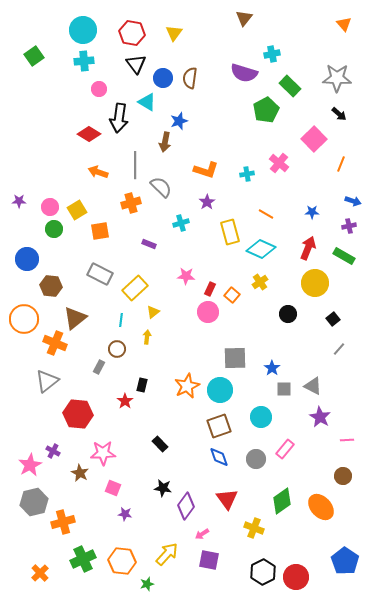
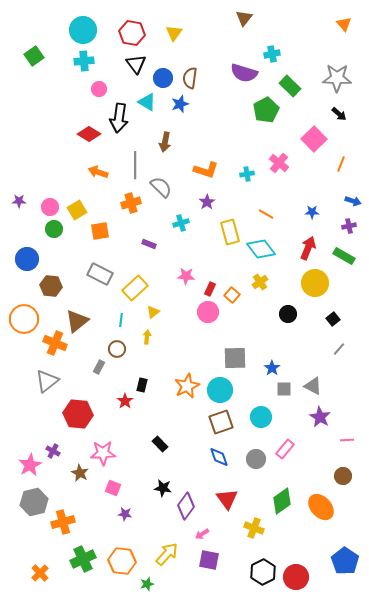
blue star at (179, 121): moved 1 px right, 17 px up
cyan diamond at (261, 249): rotated 28 degrees clockwise
brown triangle at (75, 318): moved 2 px right, 3 px down
brown square at (219, 426): moved 2 px right, 4 px up
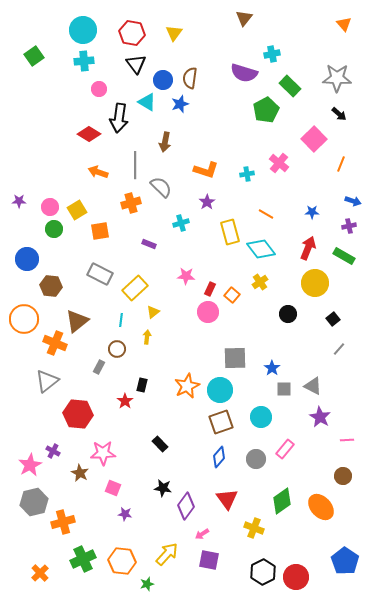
blue circle at (163, 78): moved 2 px down
blue diamond at (219, 457): rotated 60 degrees clockwise
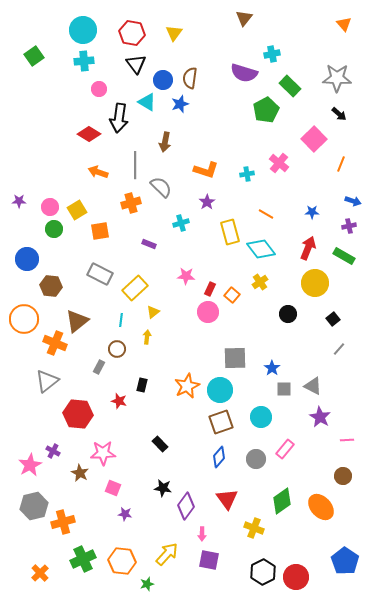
red star at (125, 401): moved 6 px left; rotated 21 degrees counterclockwise
gray hexagon at (34, 502): moved 4 px down
pink arrow at (202, 534): rotated 56 degrees counterclockwise
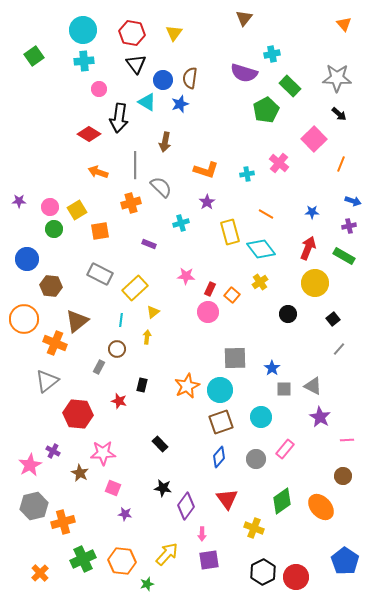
purple square at (209, 560): rotated 20 degrees counterclockwise
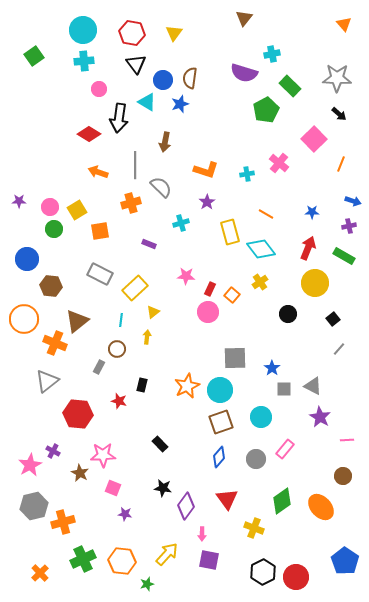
pink star at (103, 453): moved 2 px down
purple square at (209, 560): rotated 20 degrees clockwise
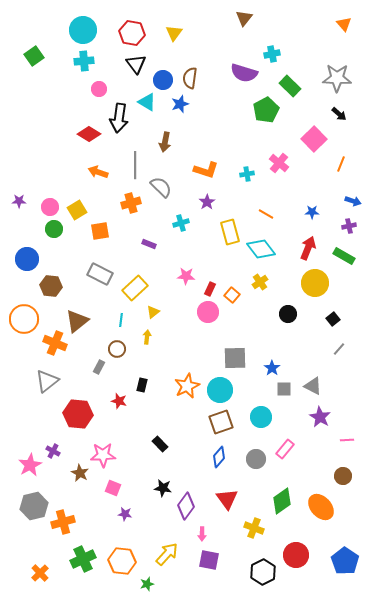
red circle at (296, 577): moved 22 px up
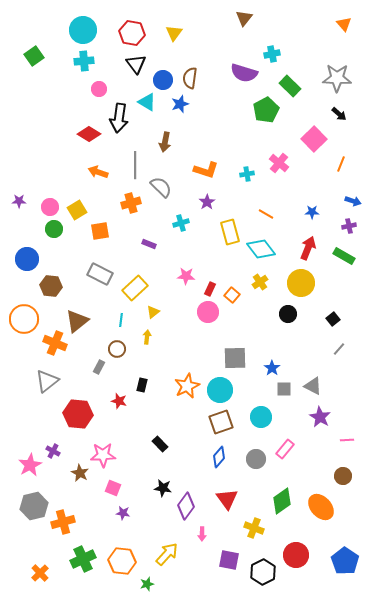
yellow circle at (315, 283): moved 14 px left
purple star at (125, 514): moved 2 px left, 1 px up
purple square at (209, 560): moved 20 px right
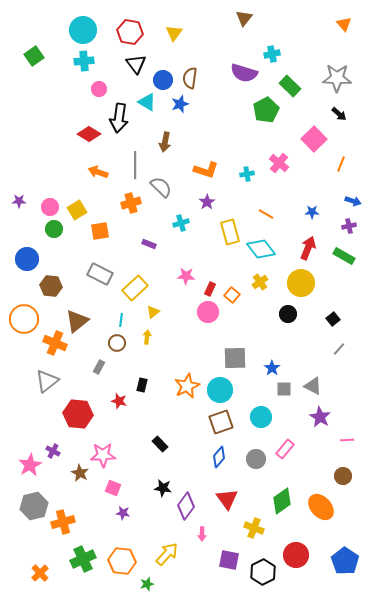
red hexagon at (132, 33): moved 2 px left, 1 px up
brown circle at (117, 349): moved 6 px up
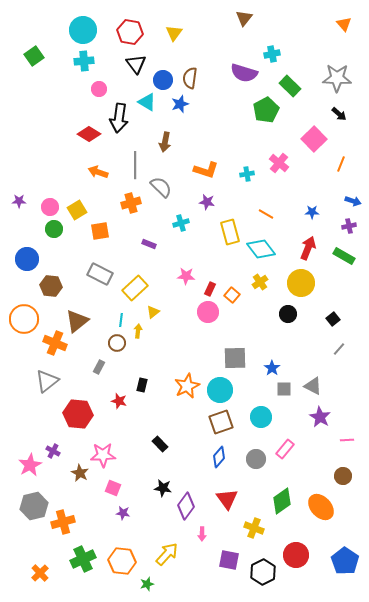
purple star at (207, 202): rotated 28 degrees counterclockwise
yellow arrow at (147, 337): moved 9 px left, 6 px up
